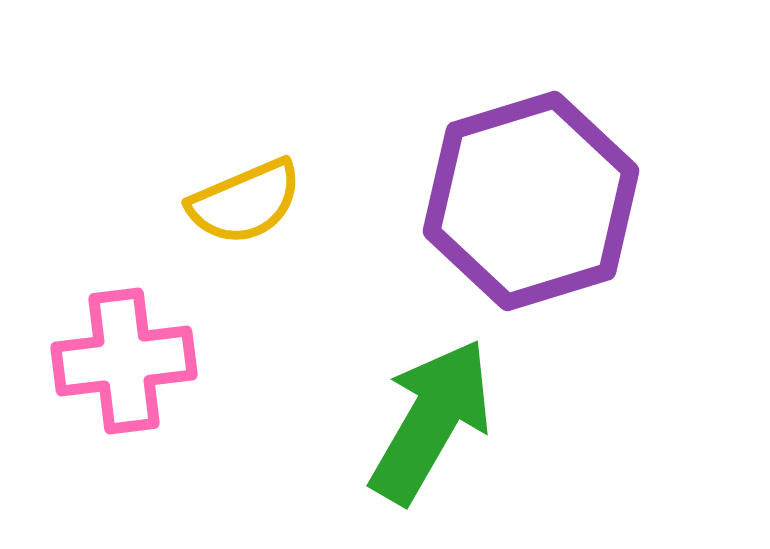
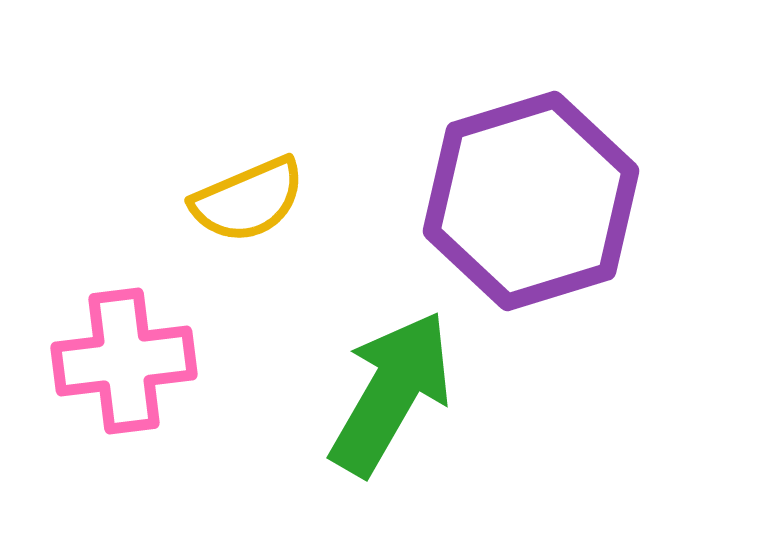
yellow semicircle: moved 3 px right, 2 px up
green arrow: moved 40 px left, 28 px up
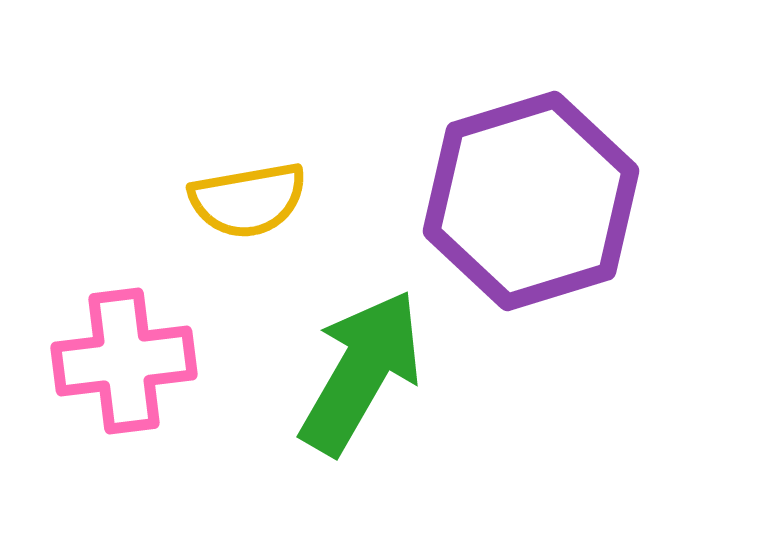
yellow semicircle: rotated 13 degrees clockwise
green arrow: moved 30 px left, 21 px up
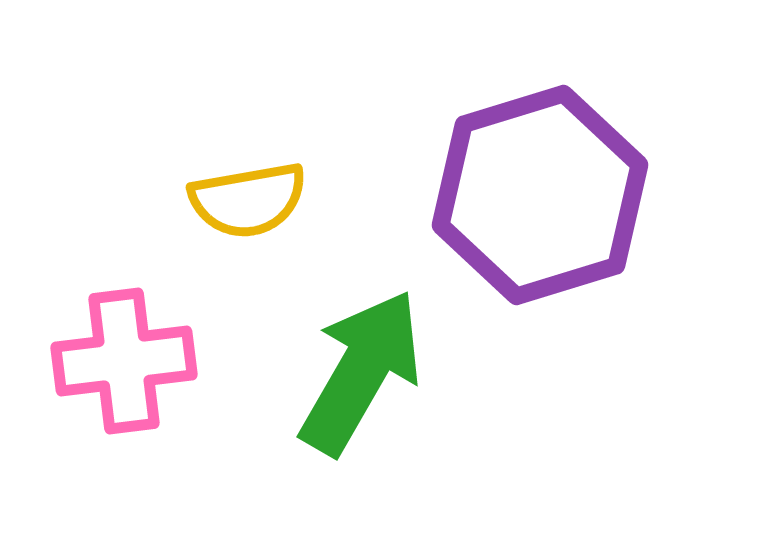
purple hexagon: moved 9 px right, 6 px up
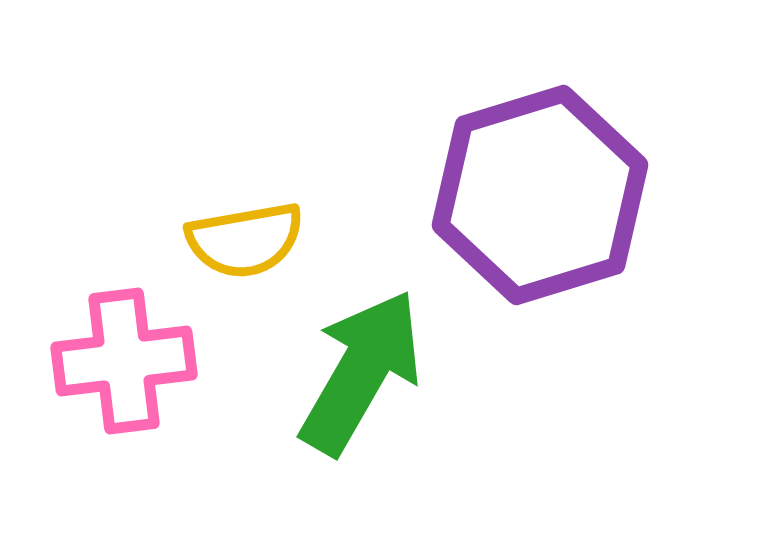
yellow semicircle: moved 3 px left, 40 px down
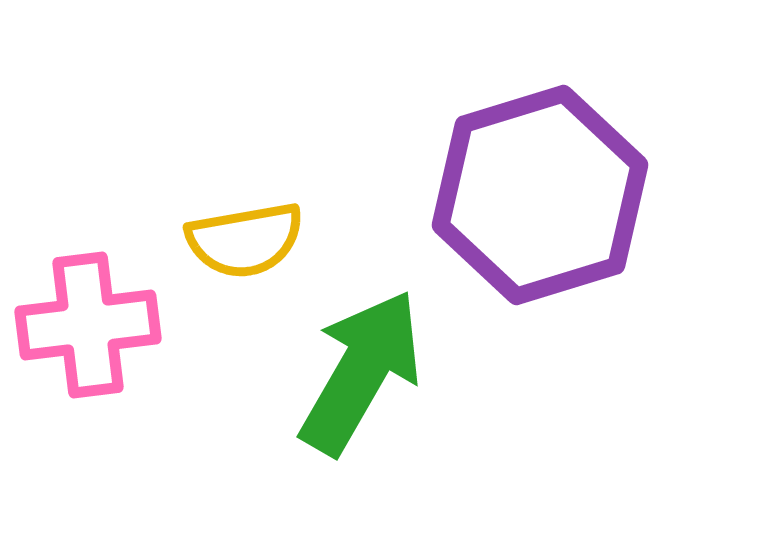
pink cross: moved 36 px left, 36 px up
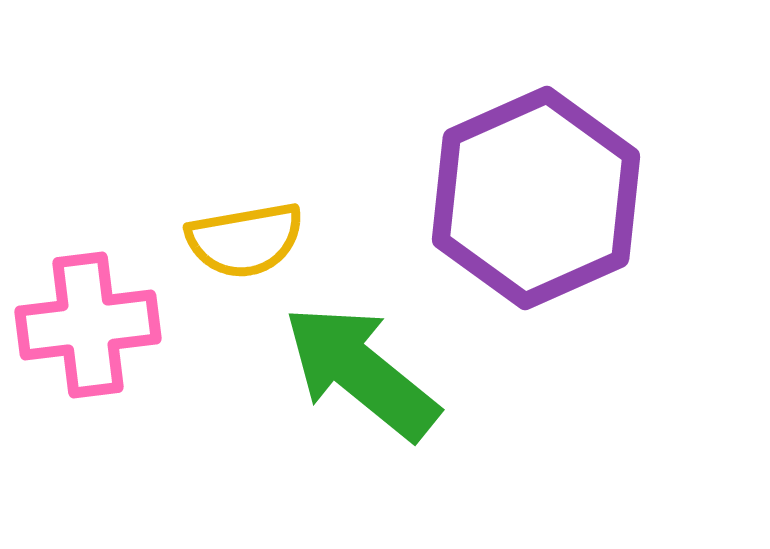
purple hexagon: moved 4 px left, 3 px down; rotated 7 degrees counterclockwise
green arrow: rotated 81 degrees counterclockwise
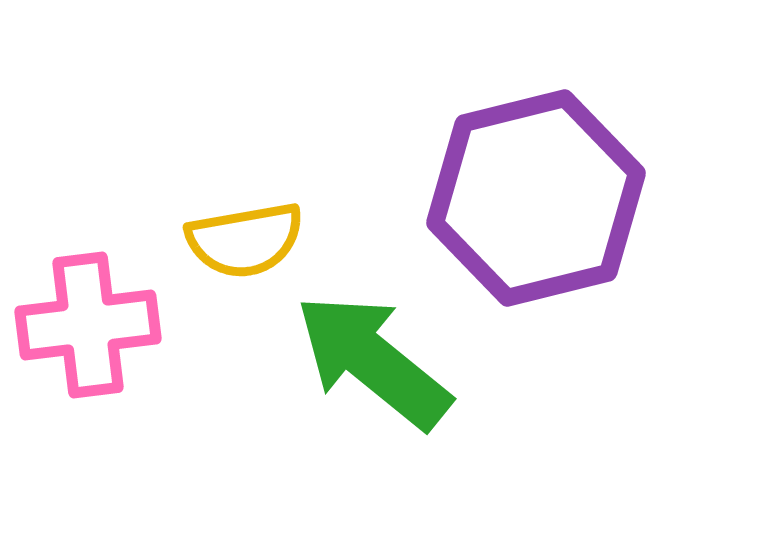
purple hexagon: rotated 10 degrees clockwise
green arrow: moved 12 px right, 11 px up
